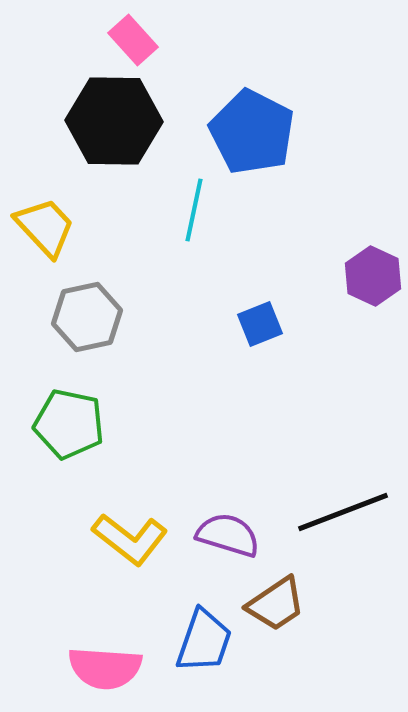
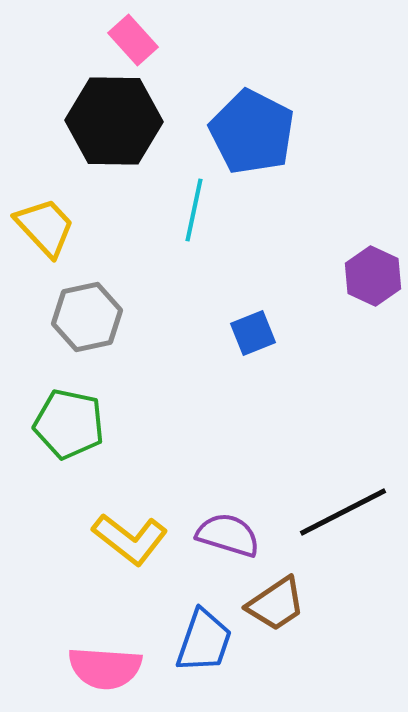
blue square: moved 7 px left, 9 px down
black line: rotated 6 degrees counterclockwise
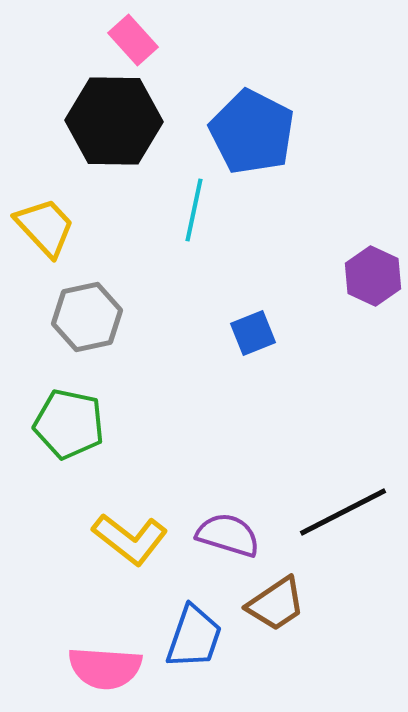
blue trapezoid: moved 10 px left, 4 px up
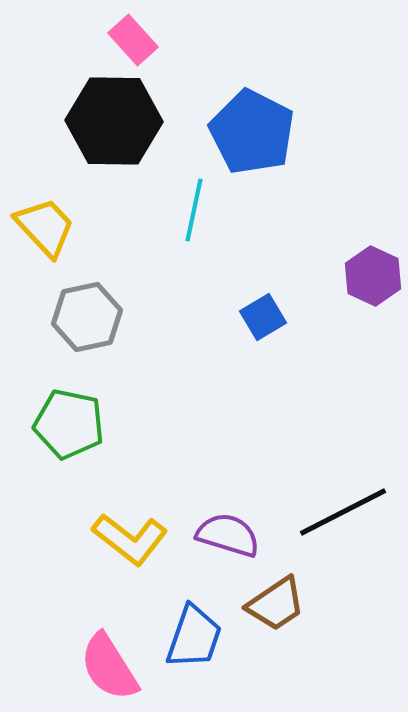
blue square: moved 10 px right, 16 px up; rotated 9 degrees counterclockwise
pink semicircle: moved 4 px right, 1 px up; rotated 54 degrees clockwise
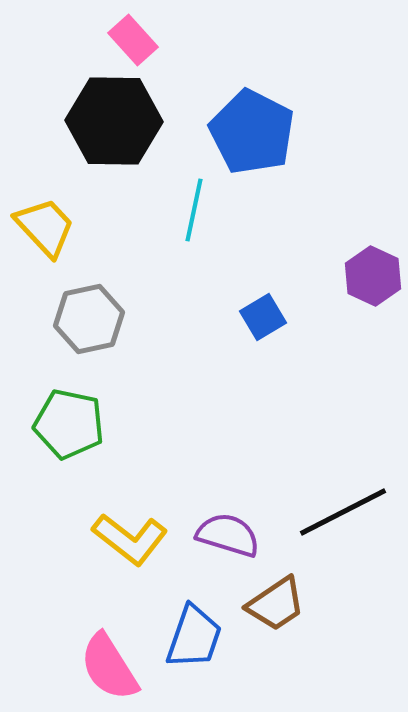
gray hexagon: moved 2 px right, 2 px down
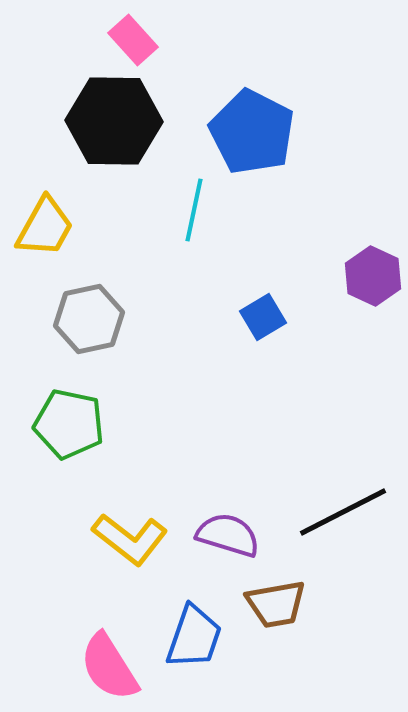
yellow trapezoid: rotated 72 degrees clockwise
brown trapezoid: rotated 24 degrees clockwise
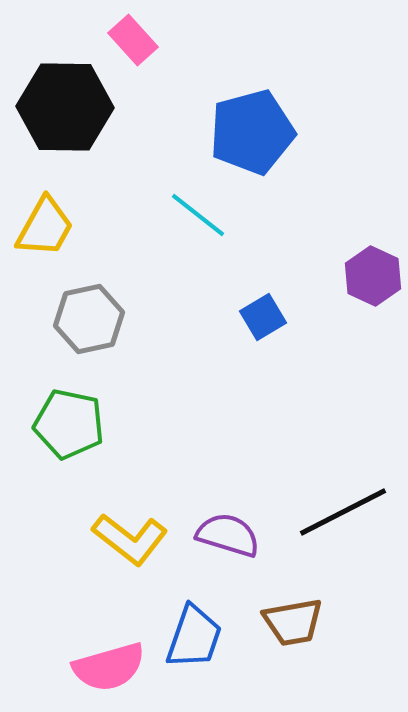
black hexagon: moved 49 px left, 14 px up
blue pentagon: rotated 30 degrees clockwise
cyan line: moved 4 px right, 5 px down; rotated 64 degrees counterclockwise
brown trapezoid: moved 17 px right, 18 px down
pink semicircle: rotated 74 degrees counterclockwise
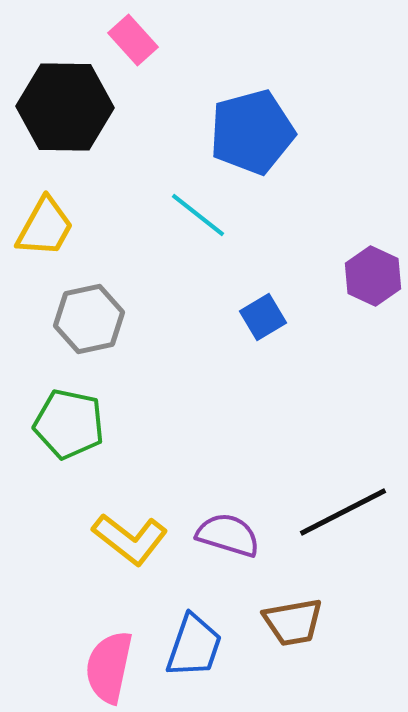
blue trapezoid: moved 9 px down
pink semicircle: rotated 118 degrees clockwise
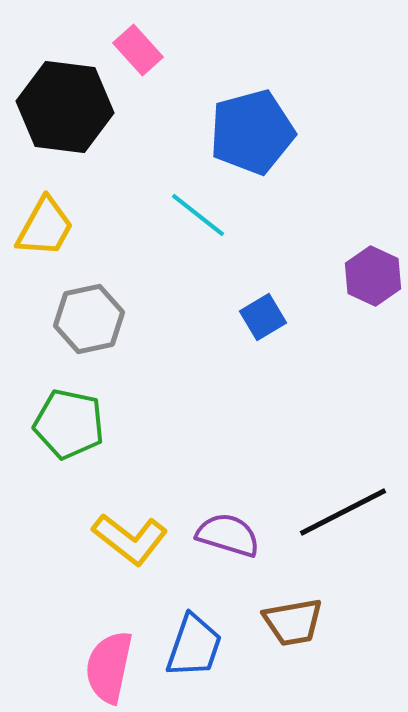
pink rectangle: moved 5 px right, 10 px down
black hexagon: rotated 6 degrees clockwise
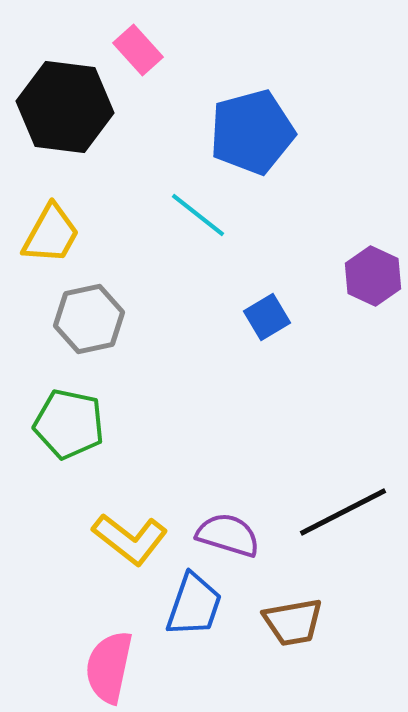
yellow trapezoid: moved 6 px right, 7 px down
blue square: moved 4 px right
blue trapezoid: moved 41 px up
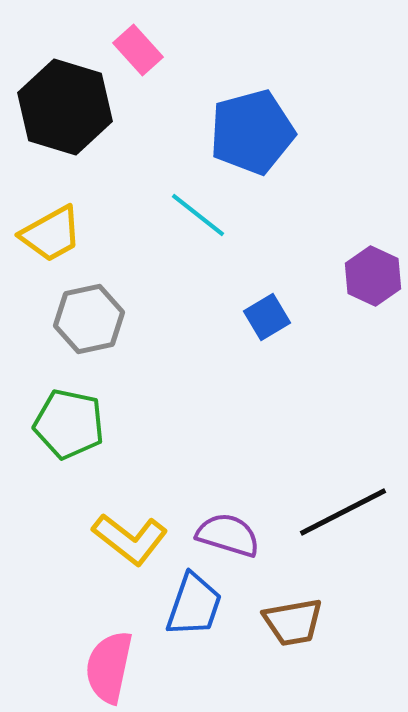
black hexagon: rotated 10 degrees clockwise
yellow trapezoid: rotated 32 degrees clockwise
